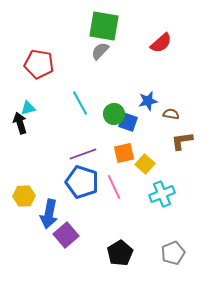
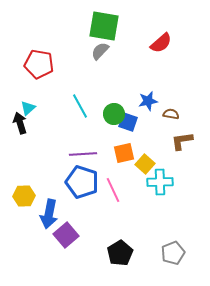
cyan line: moved 3 px down
cyan triangle: rotated 28 degrees counterclockwise
purple line: rotated 16 degrees clockwise
pink line: moved 1 px left, 3 px down
cyan cross: moved 2 px left, 12 px up; rotated 20 degrees clockwise
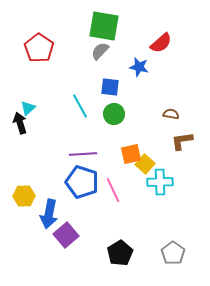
red pentagon: moved 16 px up; rotated 24 degrees clockwise
blue star: moved 9 px left, 34 px up; rotated 24 degrees clockwise
blue square: moved 18 px left, 35 px up; rotated 12 degrees counterclockwise
orange square: moved 7 px right, 1 px down
gray pentagon: rotated 15 degrees counterclockwise
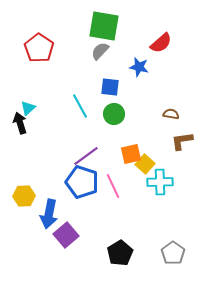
purple line: moved 3 px right, 2 px down; rotated 32 degrees counterclockwise
pink line: moved 4 px up
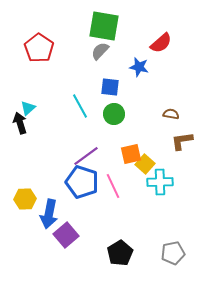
yellow hexagon: moved 1 px right, 3 px down
gray pentagon: rotated 25 degrees clockwise
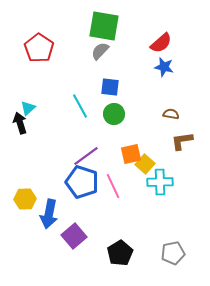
blue star: moved 25 px right
purple square: moved 8 px right, 1 px down
